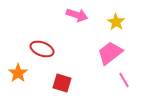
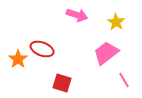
pink trapezoid: moved 4 px left
orange star: moved 14 px up
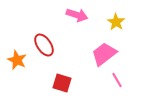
red ellipse: moved 2 px right, 4 px up; rotated 35 degrees clockwise
pink trapezoid: moved 2 px left, 1 px down
orange star: moved 1 px left, 1 px down; rotated 12 degrees counterclockwise
pink line: moved 7 px left
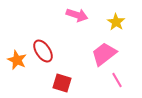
red ellipse: moved 1 px left, 6 px down
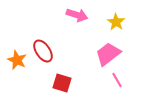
pink trapezoid: moved 4 px right
